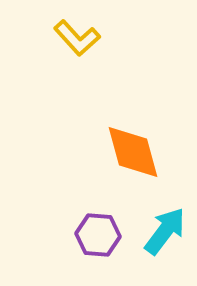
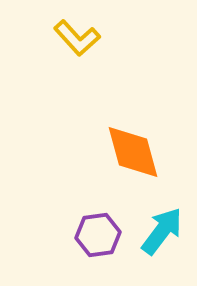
cyan arrow: moved 3 px left
purple hexagon: rotated 12 degrees counterclockwise
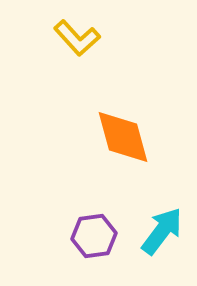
orange diamond: moved 10 px left, 15 px up
purple hexagon: moved 4 px left, 1 px down
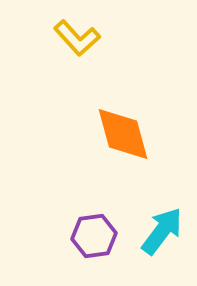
orange diamond: moved 3 px up
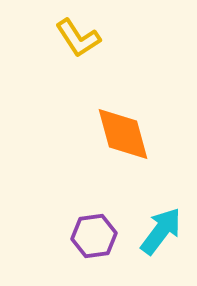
yellow L-shape: moved 1 px right; rotated 9 degrees clockwise
cyan arrow: moved 1 px left
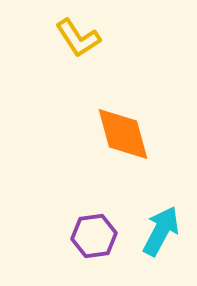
cyan arrow: rotated 9 degrees counterclockwise
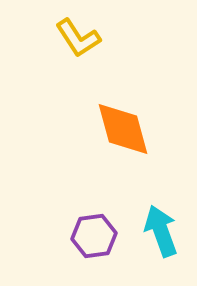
orange diamond: moved 5 px up
cyan arrow: rotated 48 degrees counterclockwise
